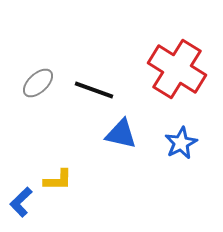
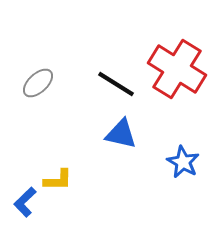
black line: moved 22 px right, 6 px up; rotated 12 degrees clockwise
blue star: moved 2 px right, 19 px down; rotated 16 degrees counterclockwise
blue L-shape: moved 4 px right
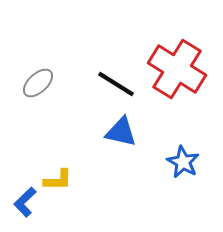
blue triangle: moved 2 px up
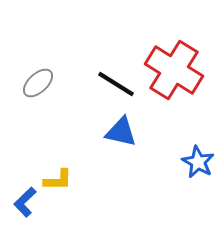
red cross: moved 3 px left, 1 px down
blue star: moved 15 px right
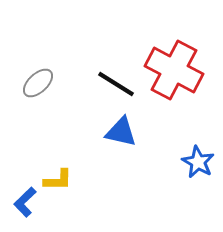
red cross: rotated 4 degrees counterclockwise
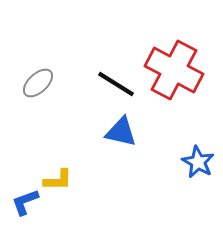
blue L-shape: rotated 24 degrees clockwise
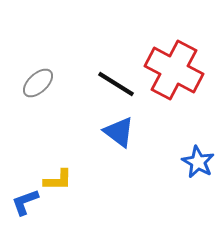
blue triangle: moved 2 px left; rotated 24 degrees clockwise
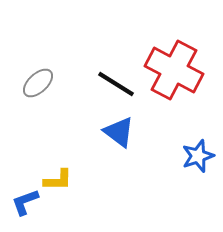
blue star: moved 6 px up; rotated 24 degrees clockwise
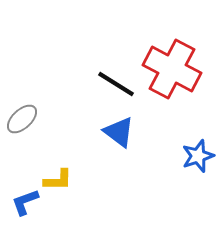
red cross: moved 2 px left, 1 px up
gray ellipse: moved 16 px left, 36 px down
